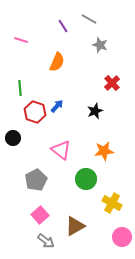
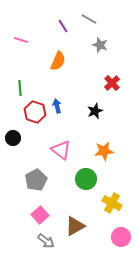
orange semicircle: moved 1 px right, 1 px up
blue arrow: rotated 56 degrees counterclockwise
pink circle: moved 1 px left
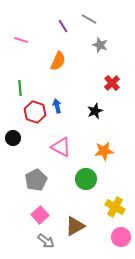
pink triangle: moved 3 px up; rotated 10 degrees counterclockwise
yellow cross: moved 3 px right, 4 px down
